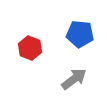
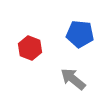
gray arrow: moved 1 px left; rotated 104 degrees counterclockwise
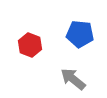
red hexagon: moved 3 px up
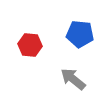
red hexagon: rotated 15 degrees counterclockwise
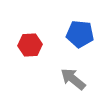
red hexagon: rotated 10 degrees counterclockwise
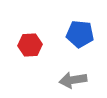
gray arrow: moved 1 px down; rotated 48 degrees counterclockwise
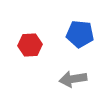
gray arrow: moved 1 px up
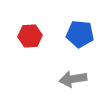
red hexagon: moved 9 px up
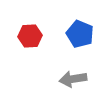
blue pentagon: rotated 16 degrees clockwise
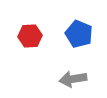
blue pentagon: moved 1 px left
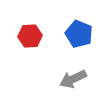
gray arrow: rotated 16 degrees counterclockwise
